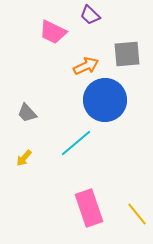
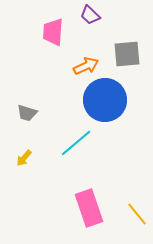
pink trapezoid: rotated 68 degrees clockwise
gray trapezoid: rotated 30 degrees counterclockwise
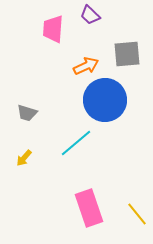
pink trapezoid: moved 3 px up
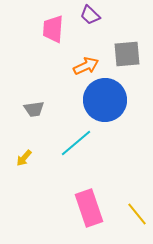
gray trapezoid: moved 7 px right, 4 px up; rotated 25 degrees counterclockwise
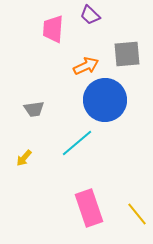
cyan line: moved 1 px right
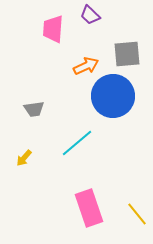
blue circle: moved 8 px right, 4 px up
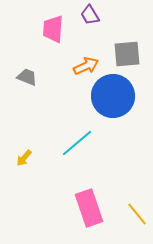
purple trapezoid: rotated 15 degrees clockwise
gray trapezoid: moved 7 px left, 32 px up; rotated 150 degrees counterclockwise
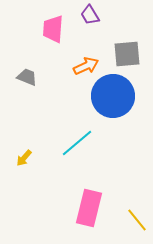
pink rectangle: rotated 33 degrees clockwise
yellow line: moved 6 px down
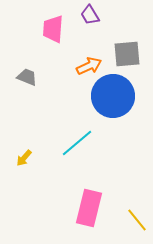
orange arrow: moved 3 px right
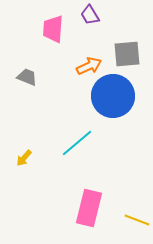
yellow line: rotated 30 degrees counterclockwise
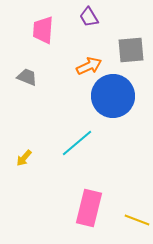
purple trapezoid: moved 1 px left, 2 px down
pink trapezoid: moved 10 px left, 1 px down
gray square: moved 4 px right, 4 px up
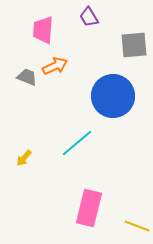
gray square: moved 3 px right, 5 px up
orange arrow: moved 34 px left
yellow line: moved 6 px down
